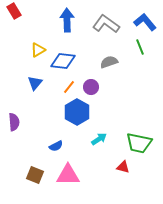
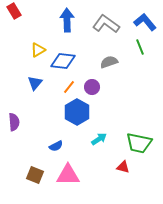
purple circle: moved 1 px right
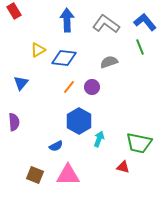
blue diamond: moved 1 px right, 3 px up
blue triangle: moved 14 px left
blue hexagon: moved 2 px right, 9 px down
cyan arrow: rotated 35 degrees counterclockwise
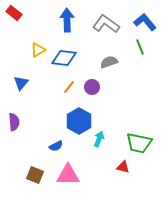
red rectangle: moved 2 px down; rotated 21 degrees counterclockwise
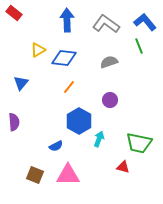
green line: moved 1 px left, 1 px up
purple circle: moved 18 px right, 13 px down
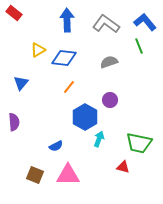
blue hexagon: moved 6 px right, 4 px up
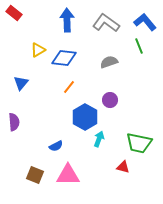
gray L-shape: moved 1 px up
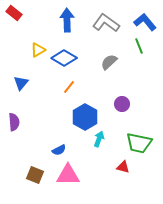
blue diamond: rotated 25 degrees clockwise
gray semicircle: rotated 24 degrees counterclockwise
purple circle: moved 12 px right, 4 px down
blue semicircle: moved 3 px right, 4 px down
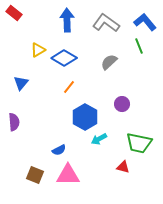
cyan arrow: rotated 140 degrees counterclockwise
